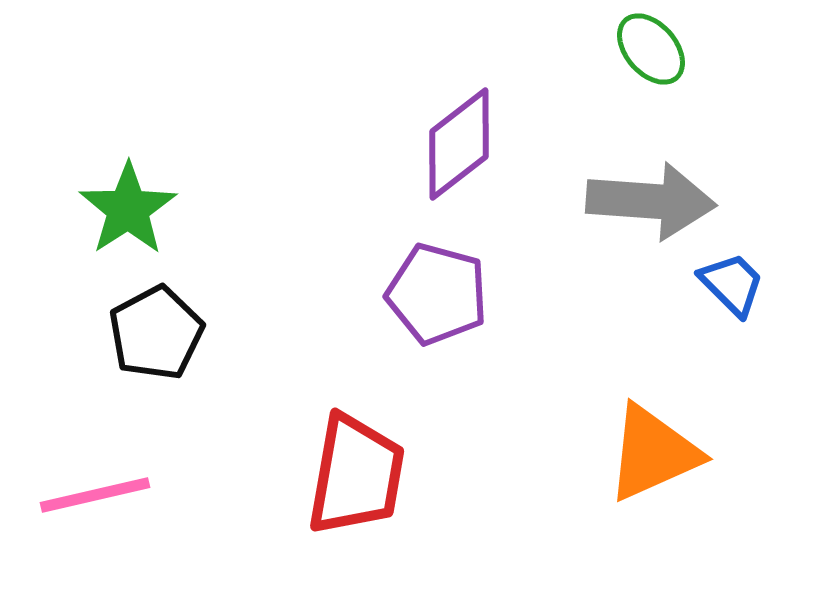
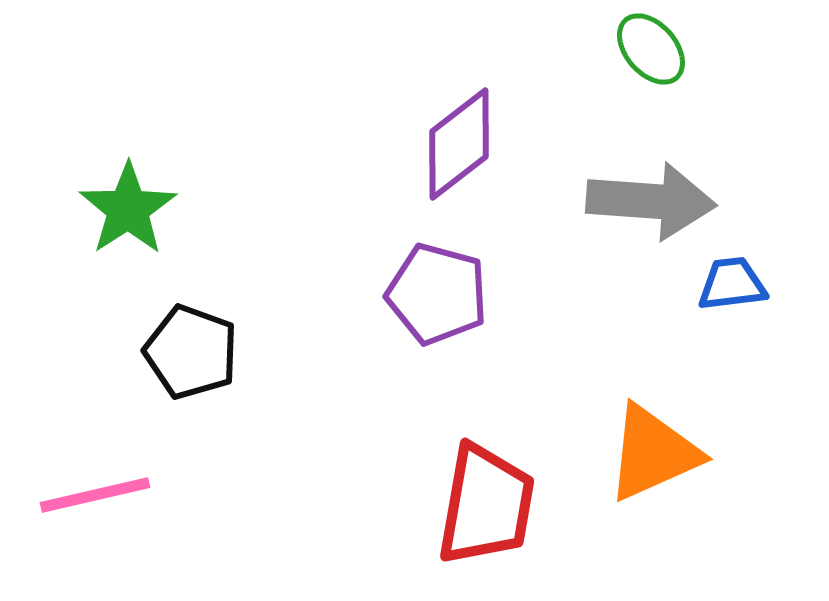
blue trapezoid: rotated 52 degrees counterclockwise
black pentagon: moved 35 px right, 19 px down; rotated 24 degrees counterclockwise
red trapezoid: moved 130 px right, 30 px down
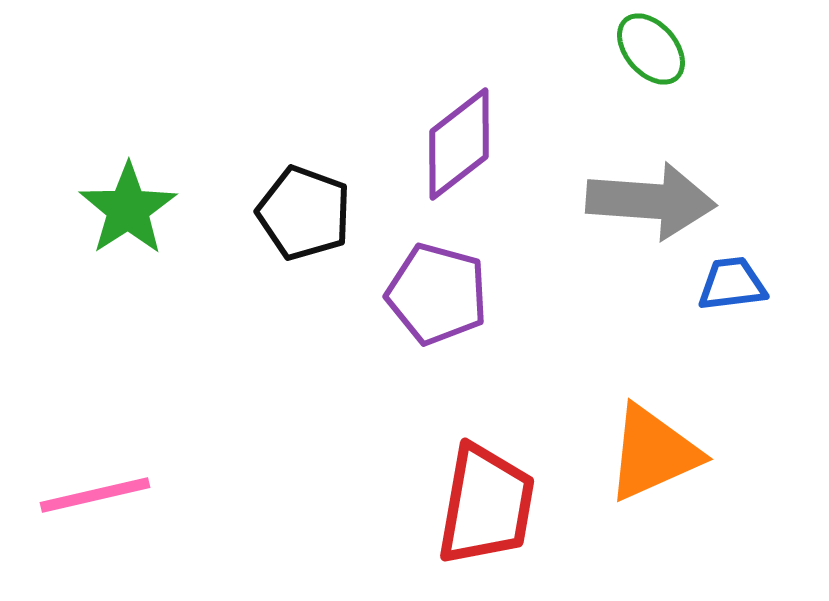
black pentagon: moved 113 px right, 139 px up
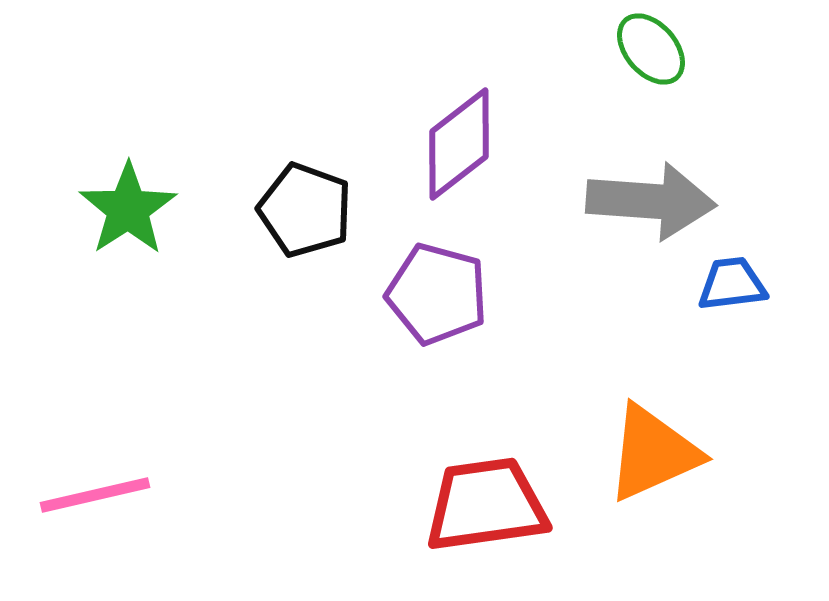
black pentagon: moved 1 px right, 3 px up
red trapezoid: rotated 108 degrees counterclockwise
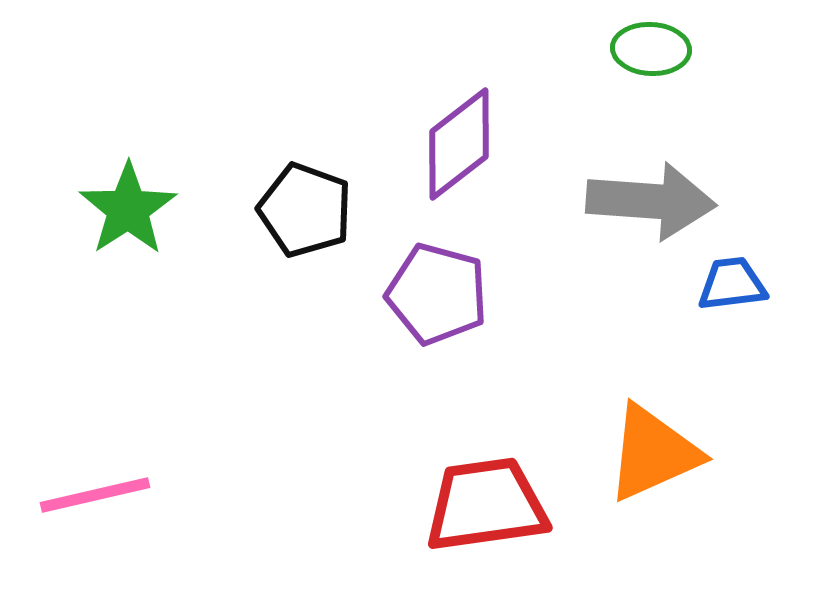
green ellipse: rotated 46 degrees counterclockwise
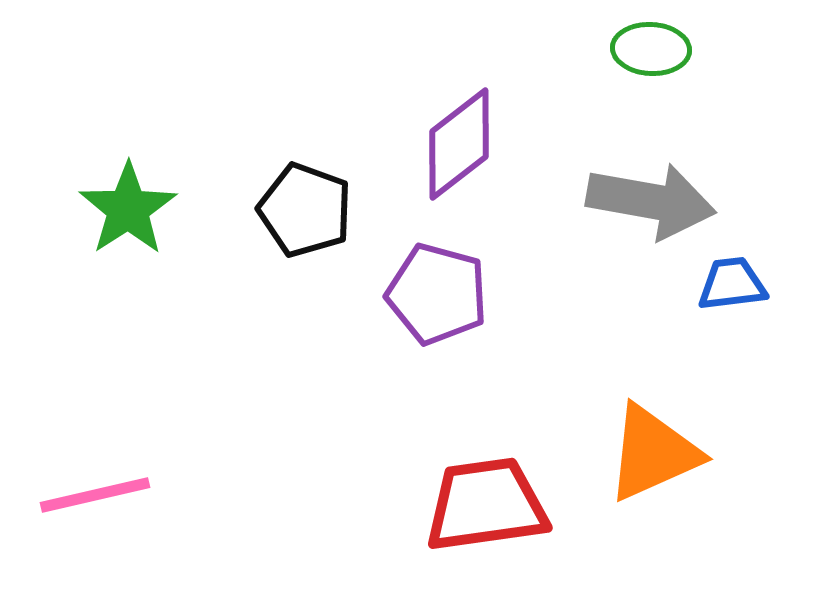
gray arrow: rotated 6 degrees clockwise
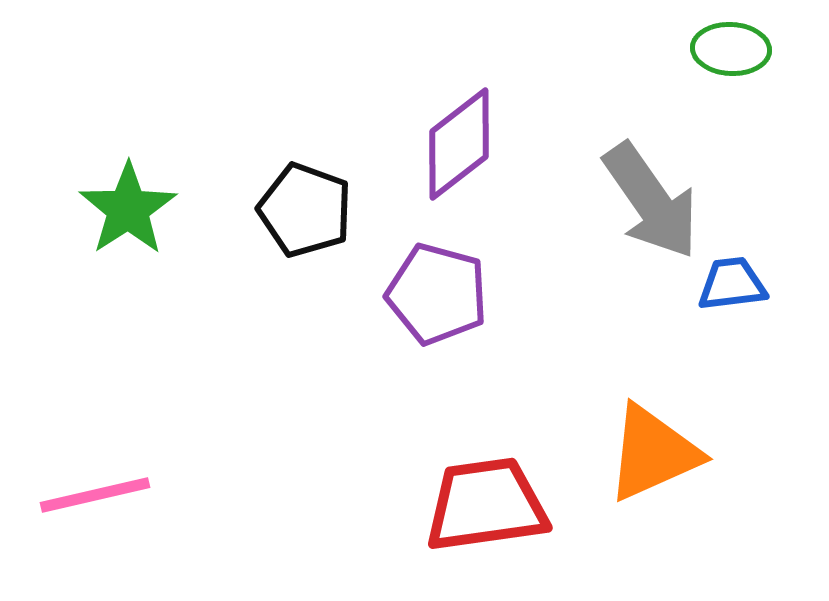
green ellipse: moved 80 px right
gray arrow: rotated 45 degrees clockwise
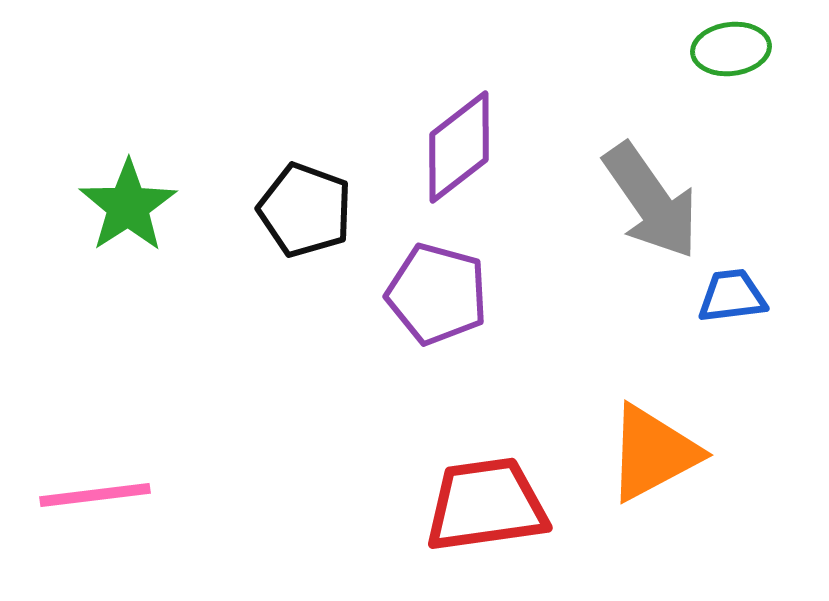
green ellipse: rotated 10 degrees counterclockwise
purple diamond: moved 3 px down
green star: moved 3 px up
blue trapezoid: moved 12 px down
orange triangle: rotated 4 degrees counterclockwise
pink line: rotated 6 degrees clockwise
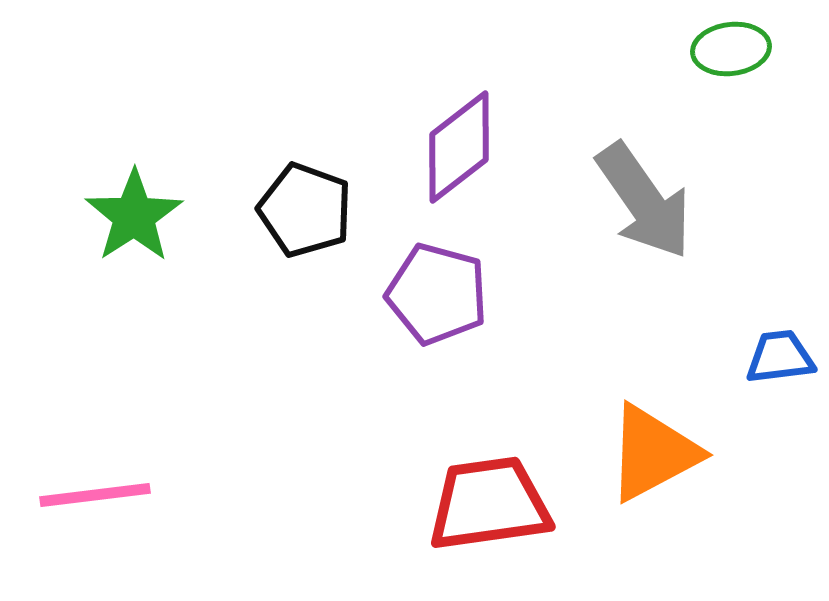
gray arrow: moved 7 px left
green star: moved 6 px right, 10 px down
blue trapezoid: moved 48 px right, 61 px down
red trapezoid: moved 3 px right, 1 px up
